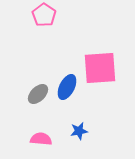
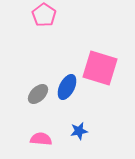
pink square: rotated 21 degrees clockwise
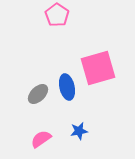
pink pentagon: moved 13 px right
pink square: moved 2 px left; rotated 33 degrees counterclockwise
blue ellipse: rotated 40 degrees counterclockwise
pink semicircle: rotated 40 degrees counterclockwise
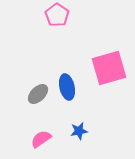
pink square: moved 11 px right
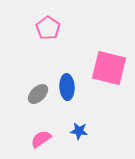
pink pentagon: moved 9 px left, 13 px down
pink square: rotated 30 degrees clockwise
blue ellipse: rotated 10 degrees clockwise
blue star: rotated 18 degrees clockwise
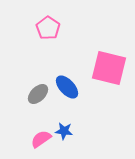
blue ellipse: rotated 40 degrees counterclockwise
blue star: moved 15 px left
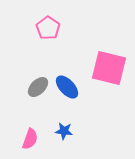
gray ellipse: moved 7 px up
pink semicircle: moved 11 px left; rotated 145 degrees clockwise
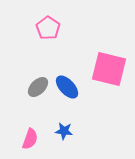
pink square: moved 1 px down
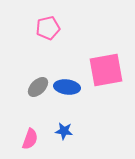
pink pentagon: rotated 25 degrees clockwise
pink square: moved 3 px left, 1 px down; rotated 24 degrees counterclockwise
blue ellipse: rotated 40 degrees counterclockwise
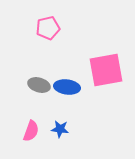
gray ellipse: moved 1 px right, 2 px up; rotated 60 degrees clockwise
blue star: moved 4 px left, 2 px up
pink semicircle: moved 1 px right, 8 px up
